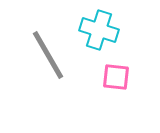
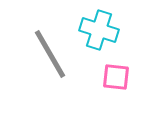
gray line: moved 2 px right, 1 px up
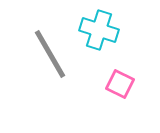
pink square: moved 4 px right, 7 px down; rotated 20 degrees clockwise
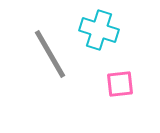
pink square: rotated 32 degrees counterclockwise
